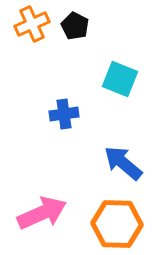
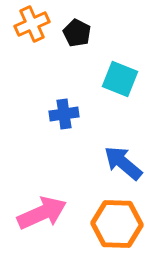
black pentagon: moved 2 px right, 7 px down
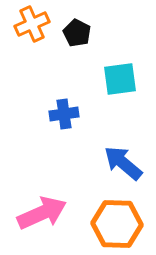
cyan square: rotated 30 degrees counterclockwise
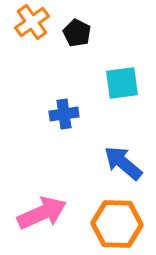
orange cross: moved 2 px up; rotated 12 degrees counterclockwise
cyan square: moved 2 px right, 4 px down
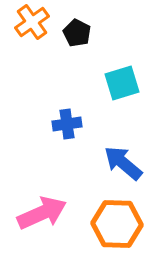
cyan square: rotated 9 degrees counterclockwise
blue cross: moved 3 px right, 10 px down
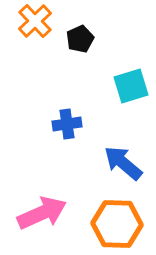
orange cross: moved 3 px right, 1 px up; rotated 8 degrees counterclockwise
black pentagon: moved 3 px right, 6 px down; rotated 20 degrees clockwise
cyan square: moved 9 px right, 3 px down
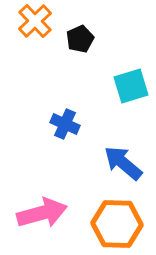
blue cross: moved 2 px left; rotated 32 degrees clockwise
pink arrow: rotated 9 degrees clockwise
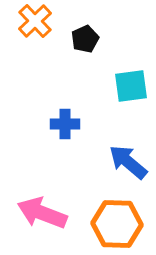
black pentagon: moved 5 px right
cyan square: rotated 9 degrees clockwise
blue cross: rotated 24 degrees counterclockwise
blue arrow: moved 5 px right, 1 px up
pink arrow: rotated 144 degrees counterclockwise
